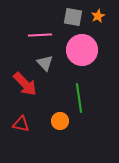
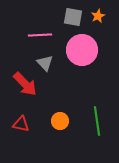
green line: moved 18 px right, 23 px down
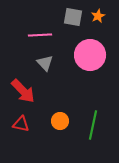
pink circle: moved 8 px right, 5 px down
red arrow: moved 2 px left, 7 px down
green line: moved 4 px left, 4 px down; rotated 20 degrees clockwise
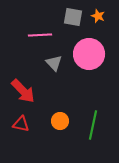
orange star: rotated 24 degrees counterclockwise
pink circle: moved 1 px left, 1 px up
gray triangle: moved 9 px right
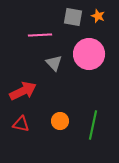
red arrow: rotated 72 degrees counterclockwise
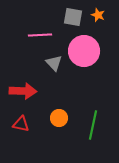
orange star: moved 1 px up
pink circle: moved 5 px left, 3 px up
red arrow: rotated 28 degrees clockwise
orange circle: moved 1 px left, 3 px up
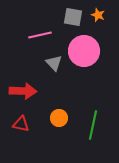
pink line: rotated 10 degrees counterclockwise
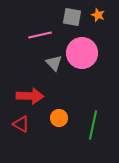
gray square: moved 1 px left
pink circle: moved 2 px left, 2 px down
red arrow: moved 7 px right, 5 px down
red triangle: rotated 18 degrees clockwise
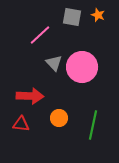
pink line: rotated 30 degrees counterclockwise
pink circle: moved 14 px down
red triangle: rotated 24 degrees counterclockwise
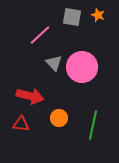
red arrow: rotated 12 degrees clockwise
